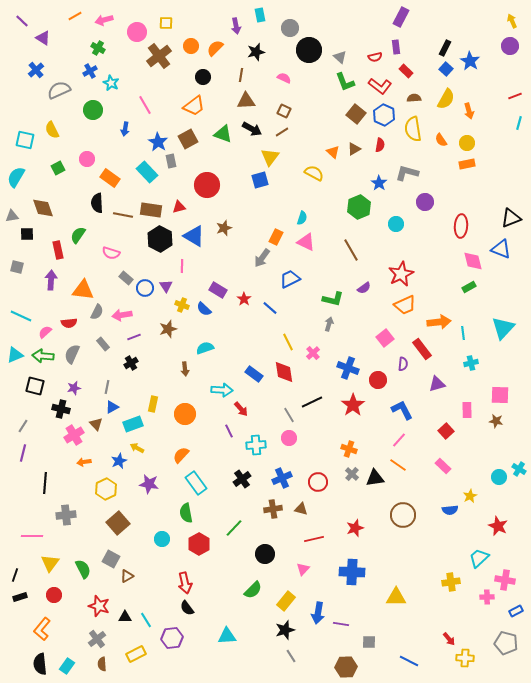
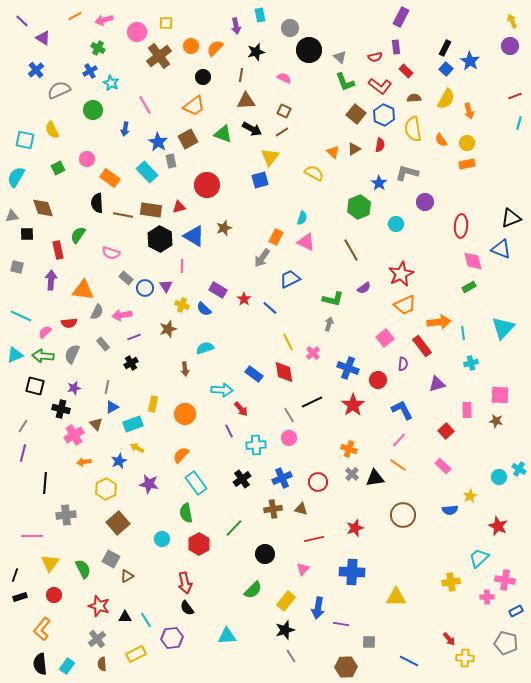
red rectangle at (422, 349): moved 3 px up
blue arrow at (318, 613): moved 5 px up
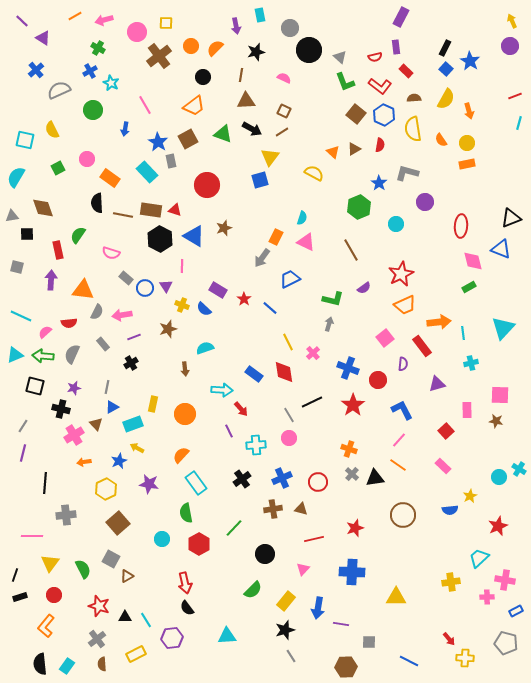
red triangle at (179, 207): moved 4 px left, 3 px down; rotated 32 degrees clockwise
red star at (498, 526): rotated 24 degrees clockwise
orange L-shape at (42, 629): moved 4 px right, 3 px up
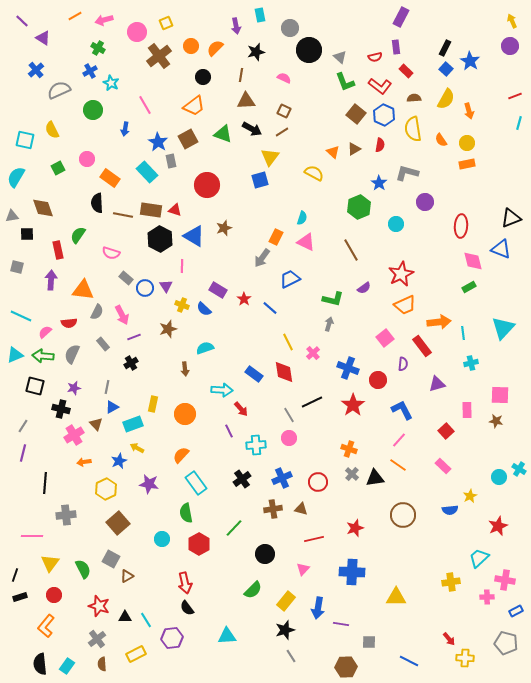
yellow square at (166, 23): rotated 24 degrees counterclockwise
pink arrow at (122, 315): rotated 108 degrees counterclockwise
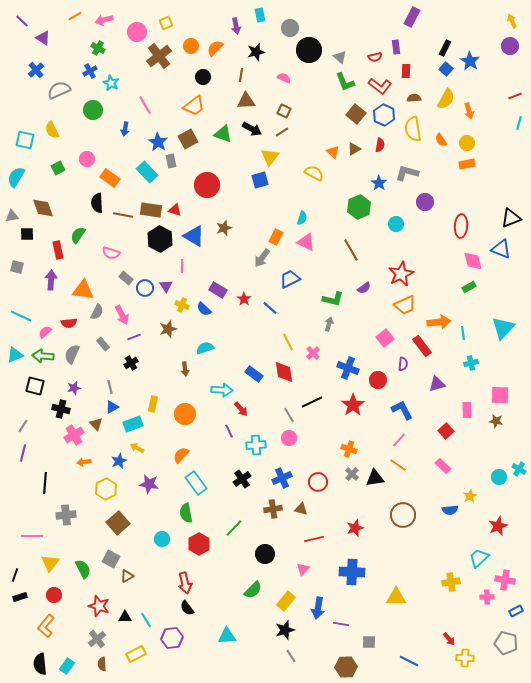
purple rectangle at (401, 17): moved 11 px right
red rectangle at (406, 71): rotated 48 degrees clockwise
gray line at (107, 387): moved 3 px right; rotated 24 degrees counterclockwise
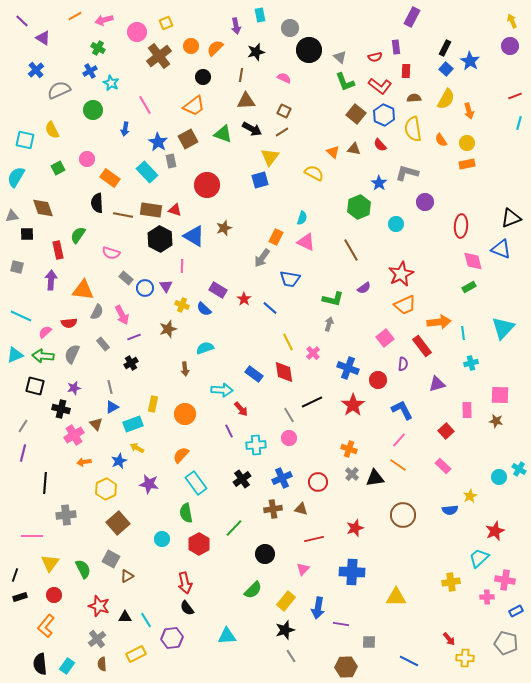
red semicircle at (380, 145): rotated 128 degrees clockwise
brown triangle at (354, 149): rotated 40 degrees clockwise
blue trapezoid at (290, 279): rotated 145 degrees counterclockwise
red star at (498, 526): moved 3 px left, 5 px down
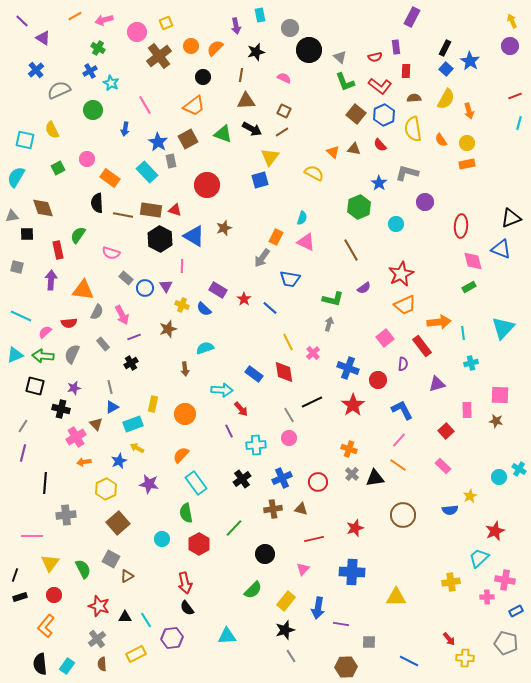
blue hexagon at (384, 115): rotated 10 degrees clockwise
pink cross at (74, 435): moved 2 px right, 2 px down
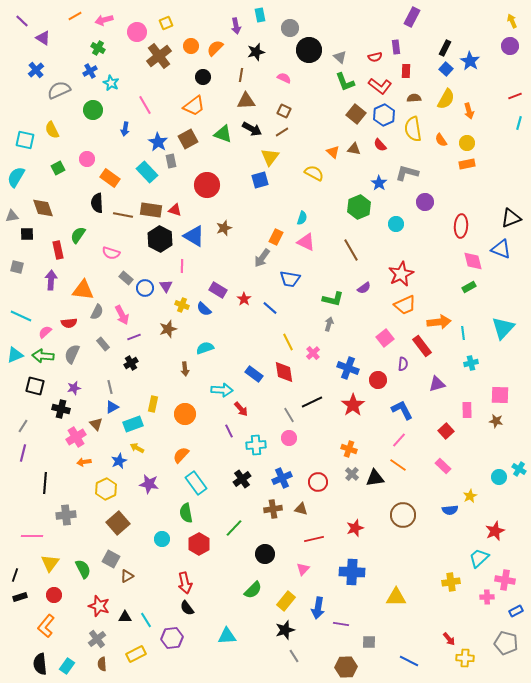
gray line at (291, 656): moved 3 px right
